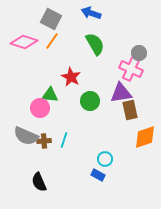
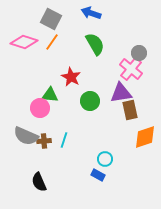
orange line: moved 1 px down
pink cross: rotated 15 degrees clockwise
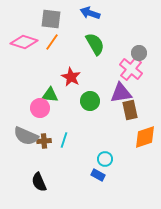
blue arrow: moved 1 px left
gray square: rotated 20 degrees counterclockwise
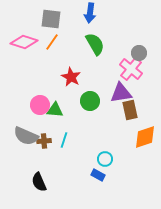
blue arrow: rotated 102 degrees counterclockwise
green triangle: moved 5 px right, 15 px down
pink circle: moved 3 px up
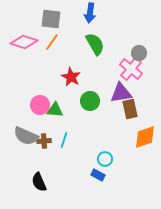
brown rectangle: moved 1 px up
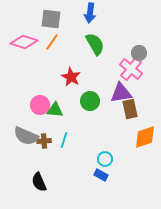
blue rectangle: moved 3 px right
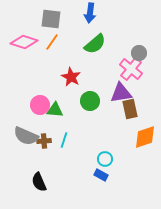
green semicircle: rotated 80 degrees clockwise
